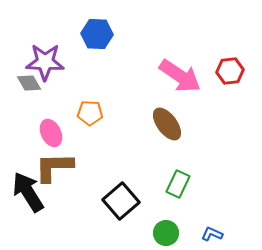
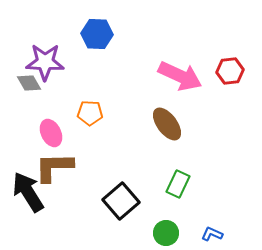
pink arrow: rotated 9 degrees counterclockwise
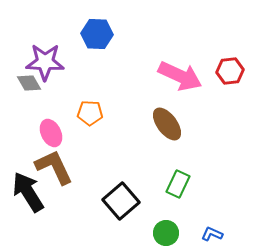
brown L-shape: rotated 66 degrees clockwise
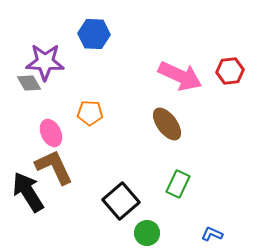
blue hexagon: moved 3 px left
green circle: moved 19 px left
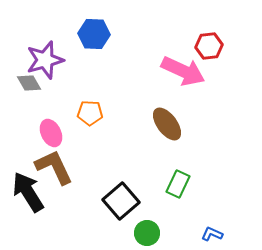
purple star: moved 2 px up; rotated 18 degrees counterclockwise
red hexagon: moved 21 px left, 25 px up
pink arrow: moved 3 px right, 5 px up
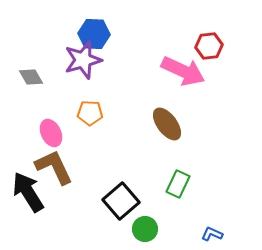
purple star: moved 38 px right
gray diamond: moved 2 px right, 6 px up
green circle: moved 2 px left, 4 px up
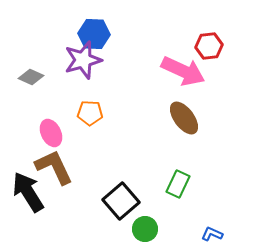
gray diamond: rotated 35 degrees counterclockwise
brown ellipse: moved 17 px right, 6 px up
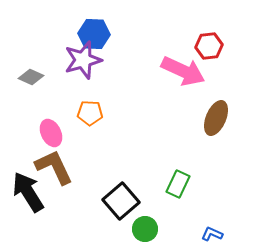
brown ellipse: moved 32 px right; rotated 60 degrees clockwise
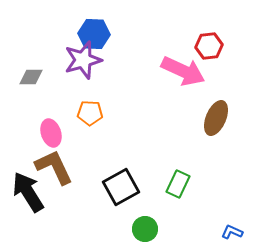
gray diamond: rotated 25 degrees counterclockwise
pink ellipse: rotated 8 degrees clockwise
black square: moved 14 px up; rotated 12 degrees clockwise
blue L-shape: moved 20 px right, 2 px up
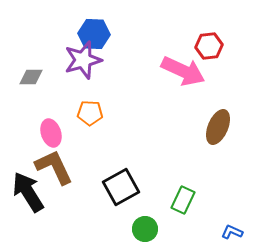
brown ellipse: moved 2 px right, 9 px down
green rectangle: moved 5 px right, 16 px down
